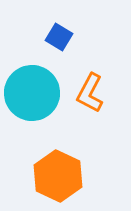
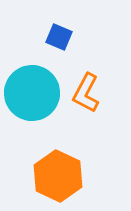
blue square: rotated 8 degrees counterclockwise
orange L-shape: moved 4 px left
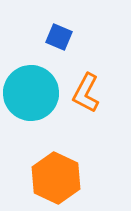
cyan circle: moved 1 px left
orange hexagon: moved 2 px left, 2 px down
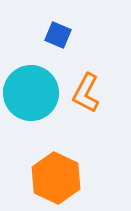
blue square: moved 1 px left, 2 px up
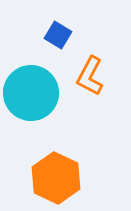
blue square: rotated 8 degrees clockwise
orange L-shape: moved 4 px right, 17 px up
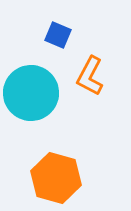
blue square: rotated 8 degrees counterclockwise
orange hexagon: rotated 9 degrees counterclockwise
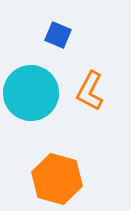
orange L-shape: moved 15 px down
orange hexagon: moved 1 px right, 1 px down
